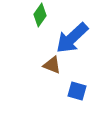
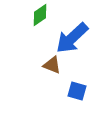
green diamond: rotated 20 degrees clockwise
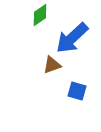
brown triangle: rotated 42 degrees counterclockwise
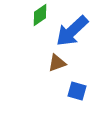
blue arrow: moved 7 px up
brown triangle: moved 5 px right, 2 px up
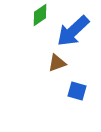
blue arrow: moved 1 px right
